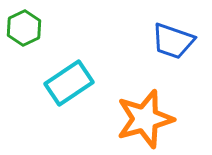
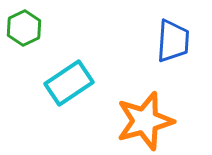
blue trapezoid: rotated 105 degrees counterclockwise
orange star: moved 2 px down
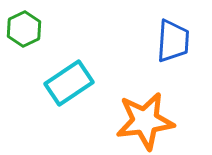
green hexagon: moved 1 px down
orange star: rotated 8 degrees clockwise
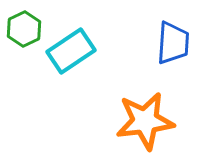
blue trapezoid: moved 2 px down
cyan rectangle: moved 2 px right, 32 px up
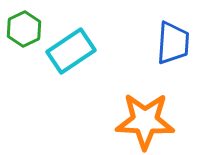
orange star: rotated 10 degrees clockwise
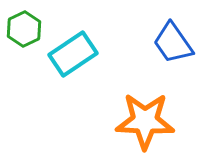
blue trapezoid: rotated 141 degrees clockwise
cyan rectangle: moved 2 px right, 3 px down
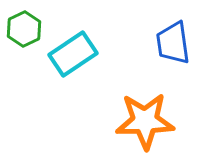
blue trapezoid: rotated 27 degrees clockwise
orange star: rotated 4 degrees counterclockwise
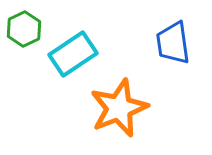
orange star: moved 26 px left, 13 px up; rotated 20 degrees counterclockwise
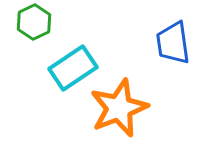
green hexagon: moved 10 px right, 7 px up
cyan rectangle: moved 14 px down
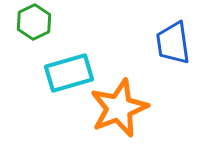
cyan rectangle: moved 4 px left, 5 px down; rotated 18 degrees clockwise
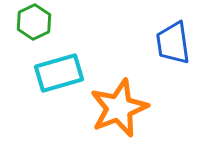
cyan rectangle: moved 10 px left
